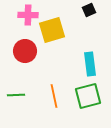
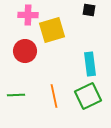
black square: rotated 32 degrees clockwise
green square: rotated 12 degrees counterclockwise
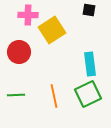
yellow square: rotated 16 degrees counterclockwise
red circle: moved 6 px left, 1 px down
green square: moved 2 px up
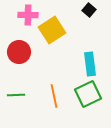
black square: rotated 32 degrees clockwise
